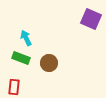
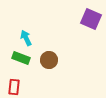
brown circle: moved 3 px up
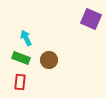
red rectangle: moved 6 px right, 5 px up
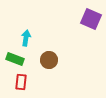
cyan arrow: rotated 35 degrees clockwise
green rectangle: moved 6 px left, 1 px down
red rectangle: moved 1 px right
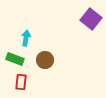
purple square: rotated 15 degrees clockwise
brown circle: moved 4 px left
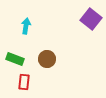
cyan arrow: moved 12 px up
brown circle: moved 2 px right, 1 px up
red rectangle: moved 3 px right
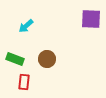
purple square: rotated 35 degrees counterclockwise
cyan arrow: rotated 140 degrees counterclockwise
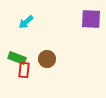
cyan arrow: moved 4 px up
green rectangle: moved 2 px right, 1 px up
red rectangle: moved 12 px up
